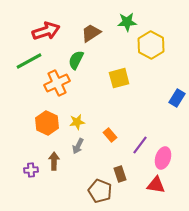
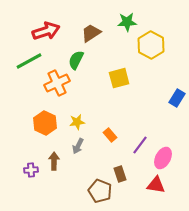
orange hexagon: moved 2 px left
pink ellipse: rotated 10 degrees clockwise
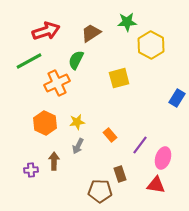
pink ellipse: rotated 10 degrees counterclockwise
brown pentagon: rotated 20 degrees counterclockwise
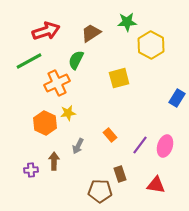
yellow star: moved 9 px left, 9 px up
pink ellipse: moved 2 px right, 12 px up
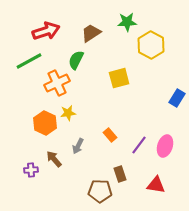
purple line: moved 1 px left
brown arrow: moved 2 px up; rotated 42 degrees counterclockwise
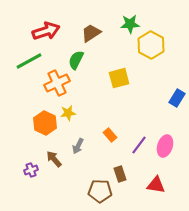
green star: moved 3 px right, 2 px down
purple cross: rotated 16 degrees counterclockwise
